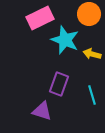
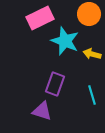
cyan star: moved 1 px down
purple rectangle: moved 4 px left
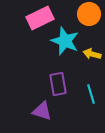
purple rectangle: moved 3 px right; rotated 30 degrees counterclockwise
cyan line: moved 1 px left, 1 px up
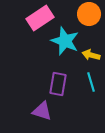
pink rectangle: rotated 8 degrees counterclockwise
yellow arrow: moved 1 px left, 1 px down
purple rectangle: rotated 20 degrees clockwise
cyan line: moved 12 px up
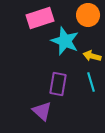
orange circle: moved 1 px left, 1 px down
pink rectangle: rotated 16 degrees clockwise
yellow arrow: moved 1 px right, 1 px down
purple triangle: rotated 25 degrees clockwise
